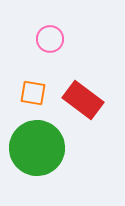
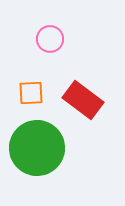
orange square: moved 2 px left; rotated 12 degrees counterclockwise
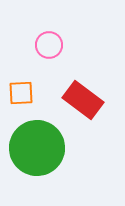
pink circle: moved 1 px left, 6 px down
orange square: moved 10 px left
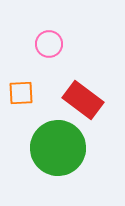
pink circle: moved 1 px up
green circle: moved 21 px right
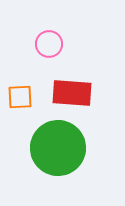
orange square: moved 1 px left, 4 px down
red rectangle: moved 11 px left, 7 px up; rotated 33 degrees counterclockwise
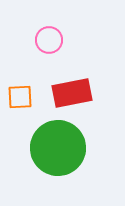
pink circle: moved 4 px up
red rectangle: rotated 15 degrees counterclockwise
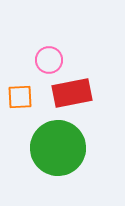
pink circle: moved 20 px down
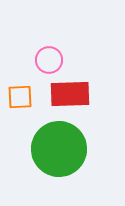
red rectangle: moved 2 px left, 1 px down; rotated 9 degrees clockwise
green circle: moved 1 px right, 1 px down
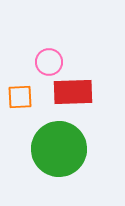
pink circle: moved 2 px down
red rectangle: moved 3 px right, 2 px up
